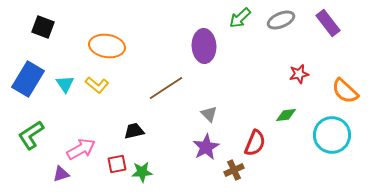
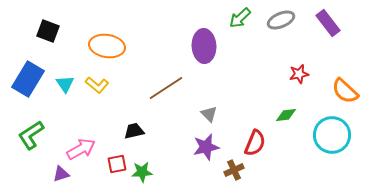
black square: moved 5 px right, 4 px down
purple star: rotated 16 degrees clockwise
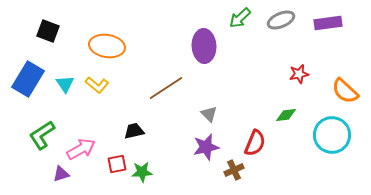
purple rectangle: rotated 60 degrees counterclockwise
green L-shape: moved 11 px right
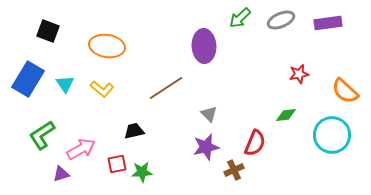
yellow L-shape: moved 5 px right, 4 px down
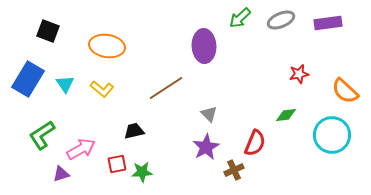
purple star: rotated 16 degrees counterclockwise
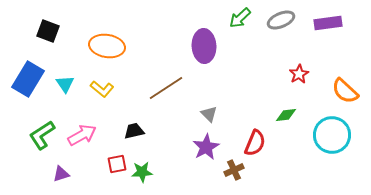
red star: rotated 18 degrees counterclockwise
pink arrow: moved 1 px right, 14 px up
